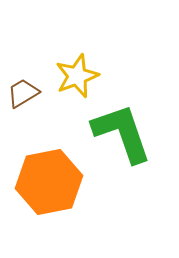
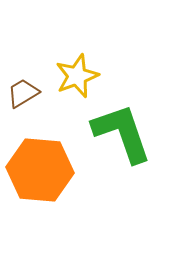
orange hexagon: moved 9 px left, 12 px up; rotated 16 degrees clockwise
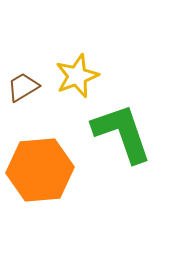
brown trapezoid: moved 6 px up
orange hexagon: rotated 10 degrees counterclockwise
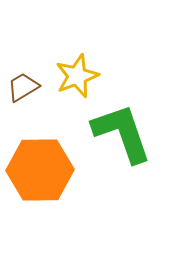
orange hexagon: rotated 4 degrees clockwise
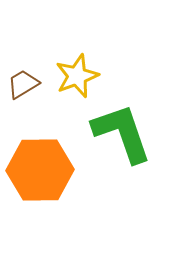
brown trapezoid: moved 3 px up
